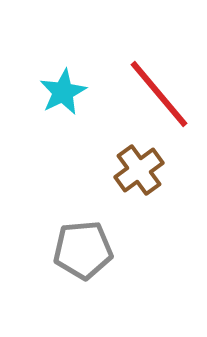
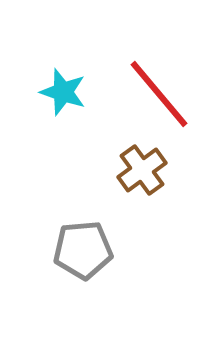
cyan star: rotated 27 degrees counterclockwise
brown cross: moved 3 px right
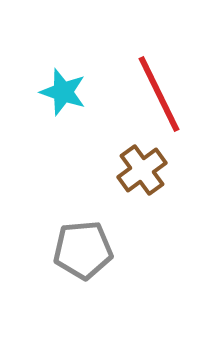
red line: rotated 14 degrees clockwise
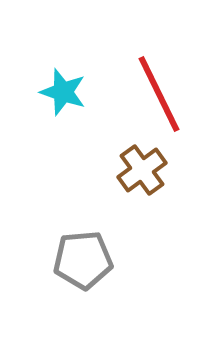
gray pentagon: moved 10 px down
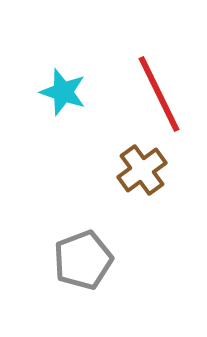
gray pentagon: rotated 16 degrees counterclockwise
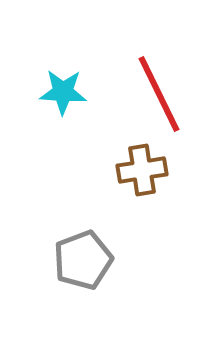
cyan star: rotated 15 degrees counterclockwise
brown cross: rotated 27 degrees clockwise
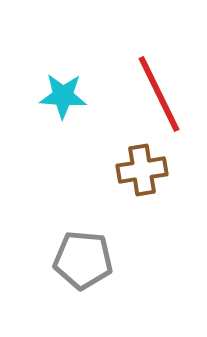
cyan star: moved 4 px down
gray pentagon: rotated 26 degrees clockwise
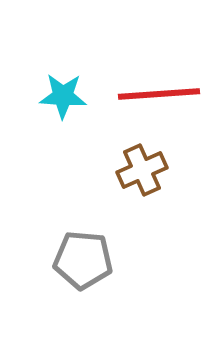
red line: rotated 68 degrees counterclockwise
brown cross: rotated 15 degrees counterclockwise
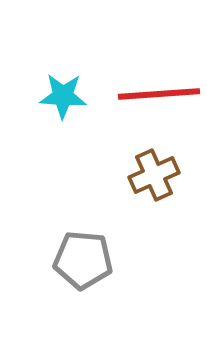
brown cross: moved 12 px right, 5 px down
